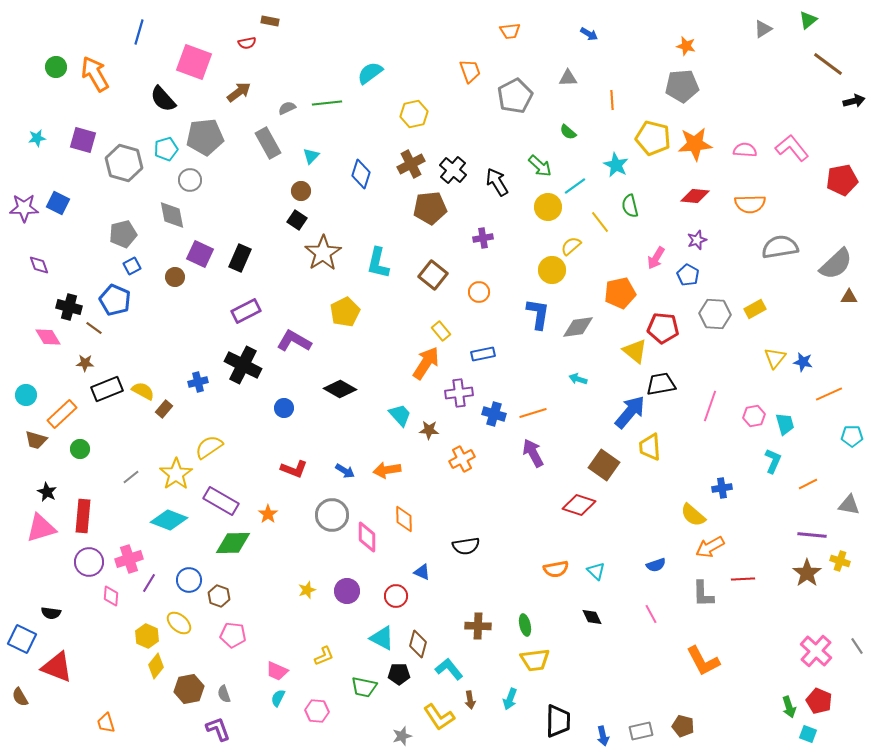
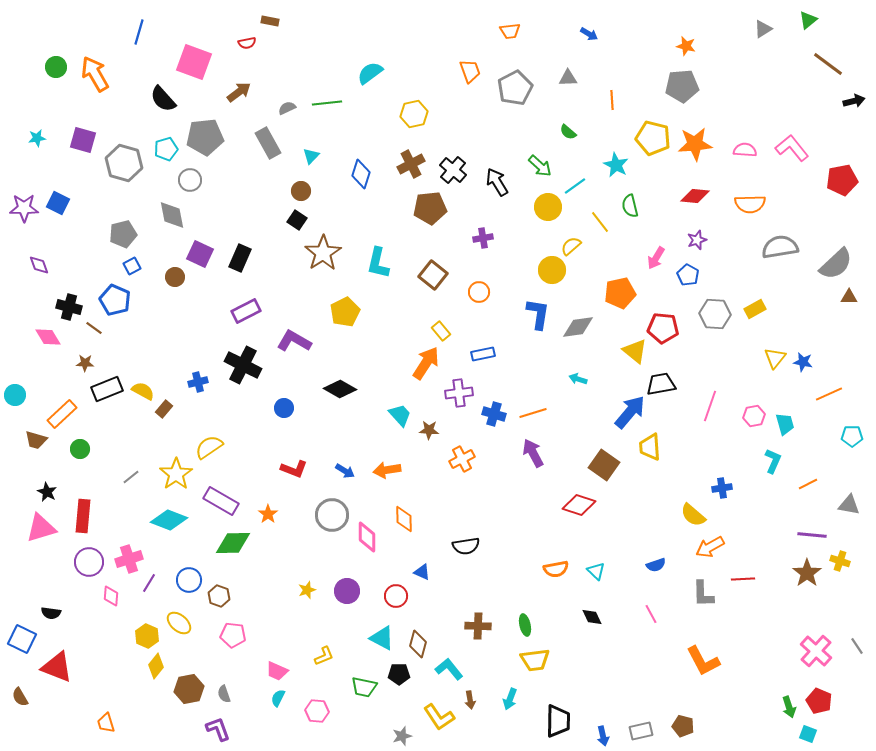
gray pentagon at (515, 96): moved 8 px up
cyan circle at (26, 395): moved 11 px left
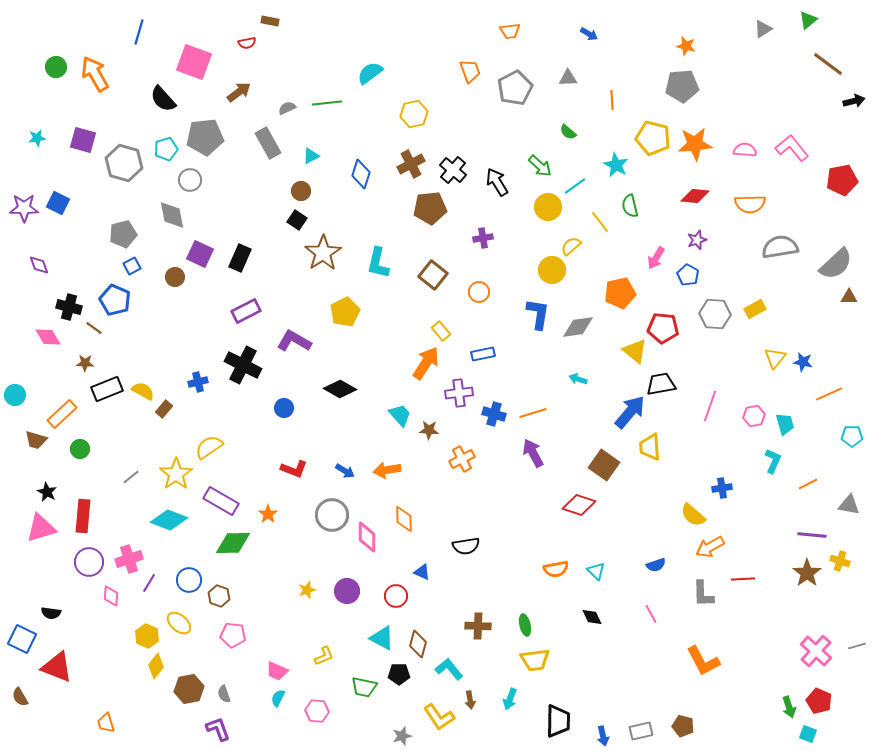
cyan triangle at (311, 156): rotated 18 degrees clockwise
gray line at (857, 646): rotated 72 degrees counterclockwise
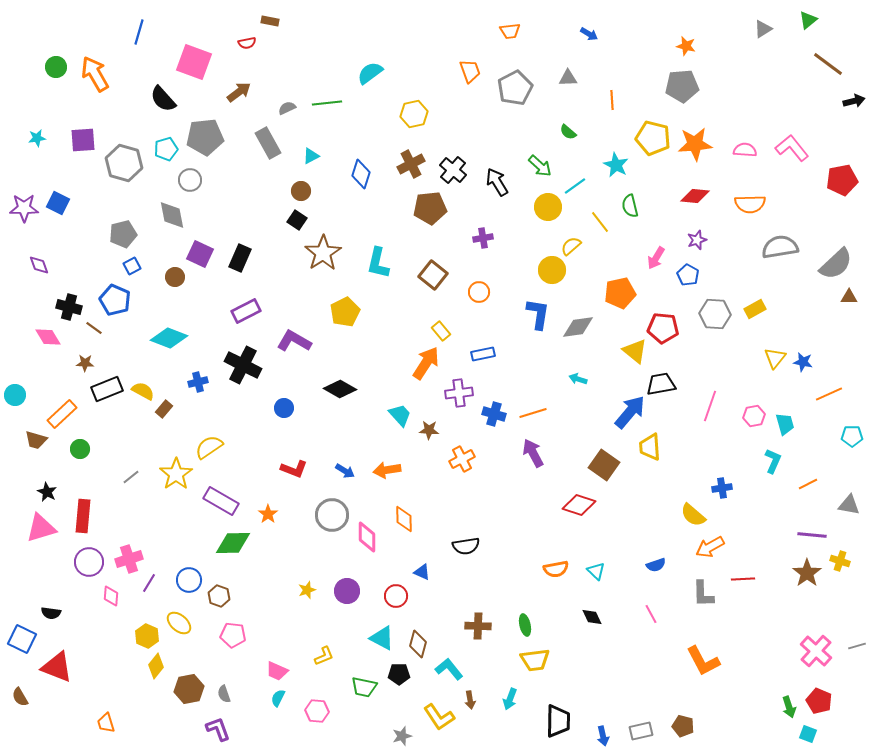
purple square at (83, 140): rotated 20 degrees counterclockwise
cyan diamond at (169, 520): moved 182 px up
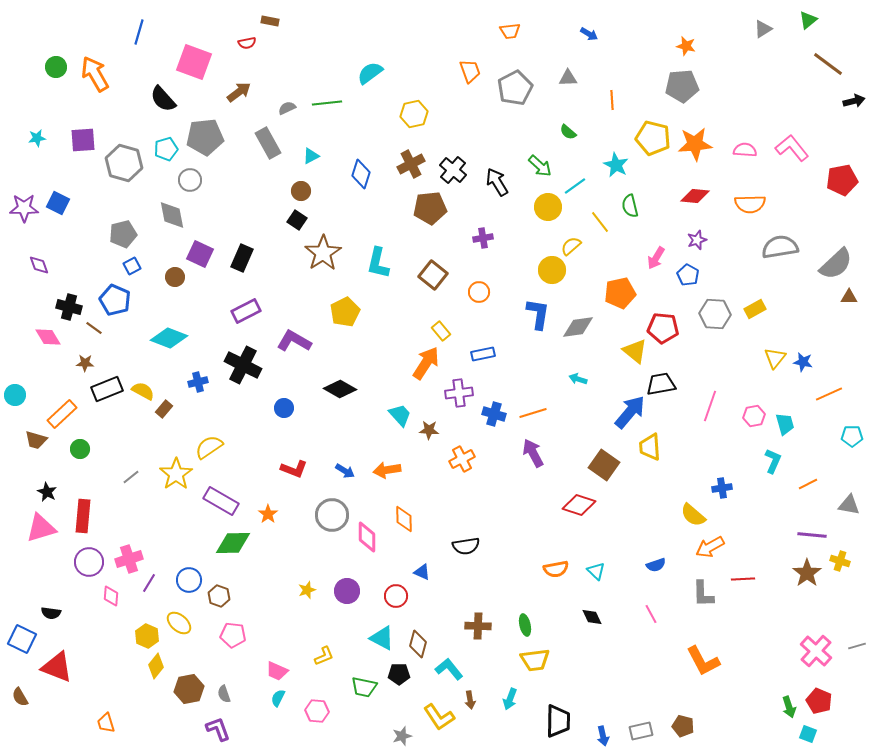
black rectangle at (240, 258): moved 2 px right
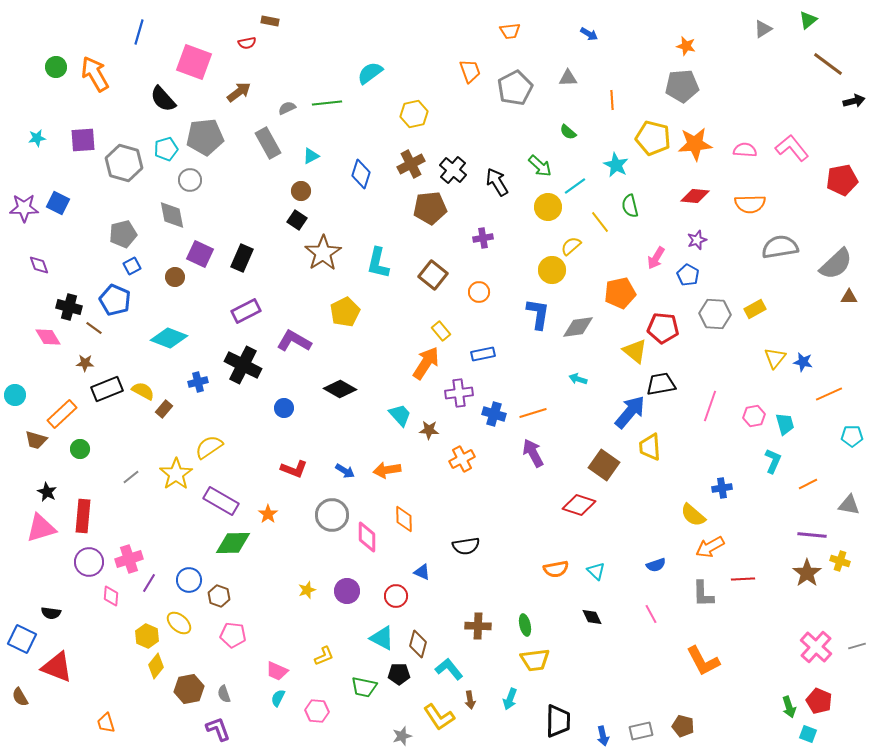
pink cross at (816, 651): moved 4 px up
